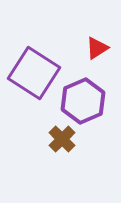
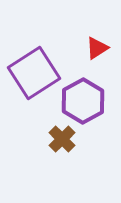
purple square: rotated 24 degrees clockwise
purple hexagon: rotated 6 degrees counterclockwise
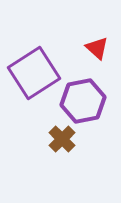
red triangle: rotated 45 degrees counterclockwise
purple hexagon: rotated 18 degrees clockwise
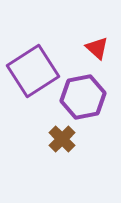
purple square: moved 1 px left, 2 px up
purple hexagon: moved 4 px up
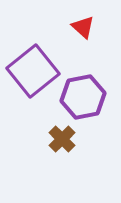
red triangle: moved 14 px left, 21 px up
purple square: rotated 6 degrees counterclockwise
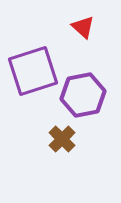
purple square: rotated 21 degrees clockwise
purple hexagon: moved 2 px up
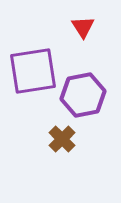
red triangle: rotated 15 degrees clockwise
purple square: rotated 9 degrees clockwise
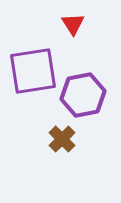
red triangle: moved 10 px left, 3 px up
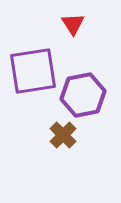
brown cross: moved 1 px right, 4 px up
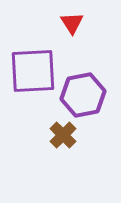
red triangle: moved 1 px left, 1 px up
purple square: rotated 6 degrees clockwise
